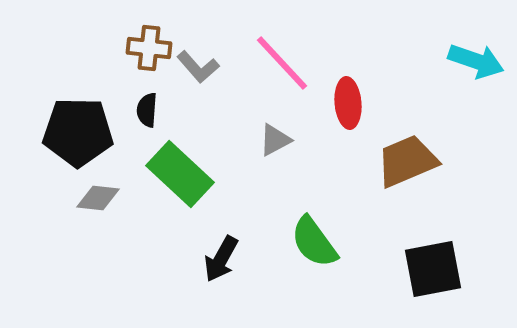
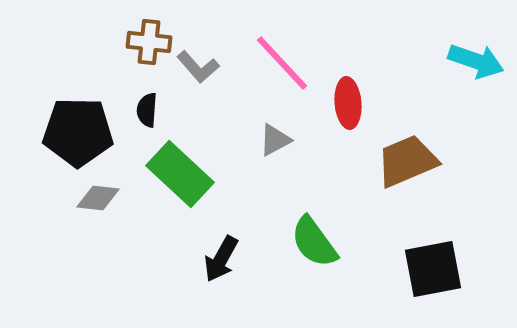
brown cross: moved 6 px up
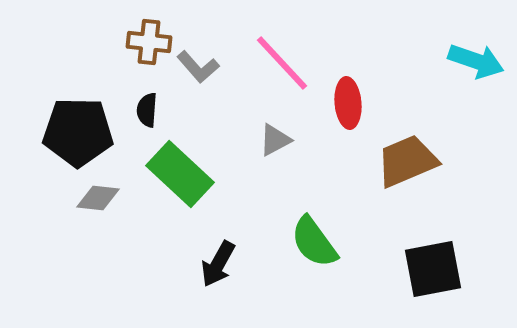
black arrow: moved 3 px left, 5 px down
